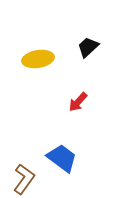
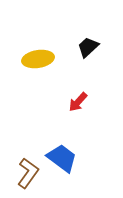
brown L-shape: moved 4 px right, 6 px up
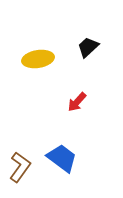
red arrow: moved 1 px left
brown L-shape: moved 8 px left, 6 px up
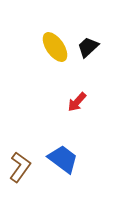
yellow ellipse: moved 17 px right, 12 px up; rotated 64 degrees clockwise
blue trapezoid: moved 1 px right, 1 px down
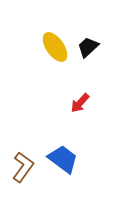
red arrow: moved 3 px right, 1 px down
brown L-shape: moved 3 px right
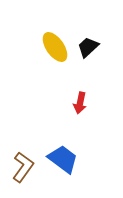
red arrow: rotated 30 degrees counterclockwise
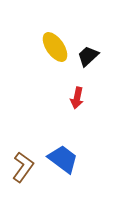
black trapezoid: moved 9 px down
red arrow: moved 3 px left, 5 px up
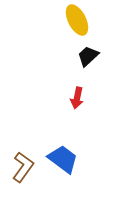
yellow ellipse: moved 22 px right, 27 px up; rotated 8 degrees clockwise
